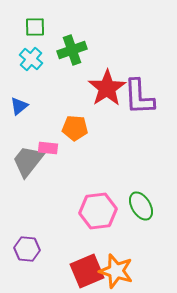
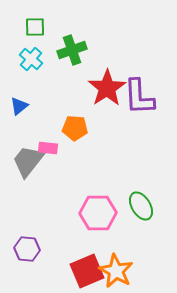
pink hexagon: moved 2 px down; rotated 6 degrees clockwise
orange star: rotated 12 degrees clockwise
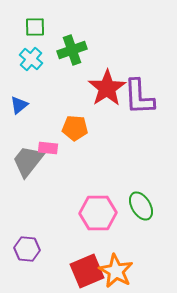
blue triangle: moved 1 px up
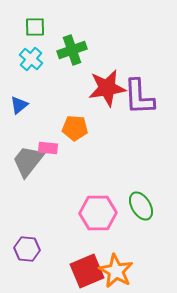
red star: rotated 24 degrees clockwise
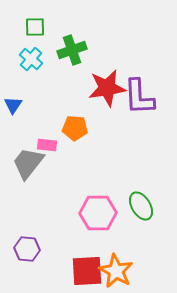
blue triangle: moved 6 px left; rotated 18 degrees counterclockwise
pink rectangle: moved 1 px left, 3 px up
gray trapezoid: moved 2 px down
red square: rotated 20 degrees clockwise
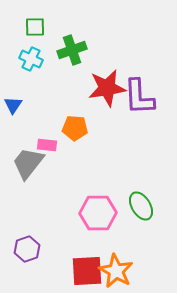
cyan cross: rotated 15 degrees counterclockwise
purple hexagon: rotated 25 degrees counterclockwise
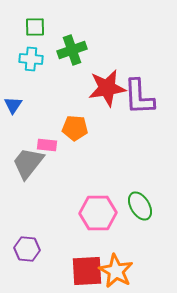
cyan cross: rotated 20 degrees counterclockwise
green ellipse: moved 1 px left
purple hexagon: rotated 25 degrees clockwise
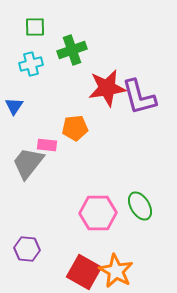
cyan cross: moved 5 px down; rotated 20 degrees counterclockwise
purple L-shape: rotated 12 degrees counterclockwise
blue triangle: moved 1 px right, 1 px down
orange pentagon: rotated 10 degrees counterclockwise
red square: moved 3 px left, 1 px down; rotated 32 degrees clockwise
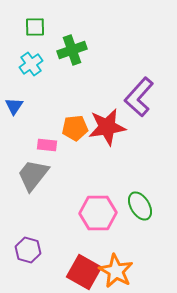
cyan cross: rotated 20 degrees counterclockwise
red star: moved 39 px down
purple L-shape: rotated 57 degrees clockwise
gray trapezoid: moved 5 px right, 12 px down
purple hexagon: moved 1 px right, 1 px down; rotated 10 degrees clockwise
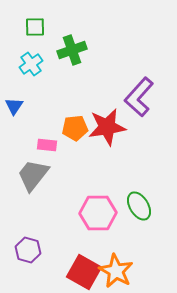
green ellipse: moved 1 px left
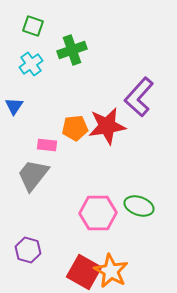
green square: moved 2 px left, 1 px up; rotated 20 degrees clockwise
red star: moved 1 px up
green ellipse: rotated 40 degrees counterclockwise
orange star: moved 5 px left
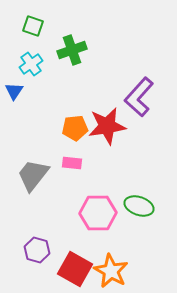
blue triangle: moved 15 px up
pink rectangle: moved 25 px right, 18 px down
purple hexagon: moved 9 px right
red square: moved 9 px left, 3 px up
